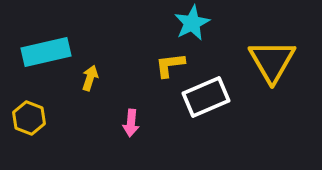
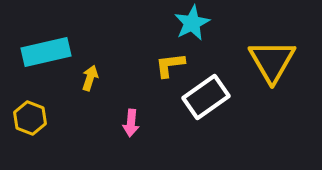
white rectangle: rotated 12 degrees counterclockwise
yellow hexagon: moved 1 px right
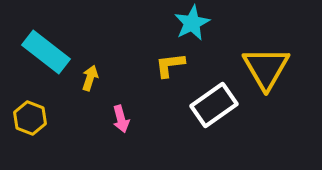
cyan rectangle: rotated 51 degrees clockwise
yellow triangle: moved 6 px left, 7 px down
white rectangle: moved 8 px right, 8 px down
pink arrow: moved 10 px left, 4 px up; rotated 20 degrees counterclockwise
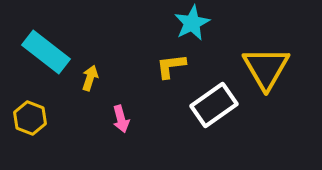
yellow L-shape: moved 1 px right, 1 px down
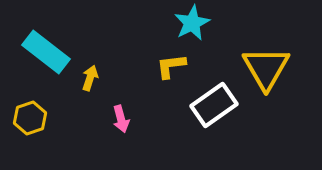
yellow hexagon: rotated 20 degrees clockwise
